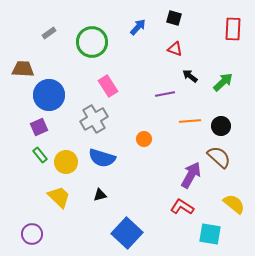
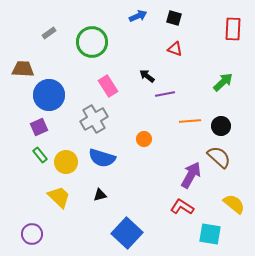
blue arrow: moved 11 px up; rotated 24 degrees clockwise
black arrow: moved 43 px left
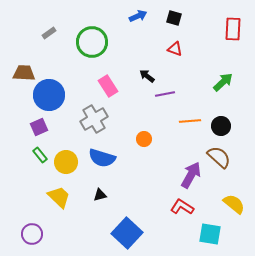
brown trapezoid: moved 1 px right, 4 px down
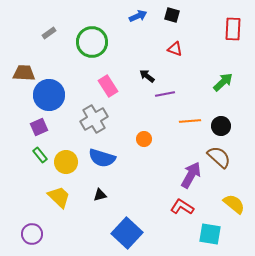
black square: moved 2 px left, 3 px up
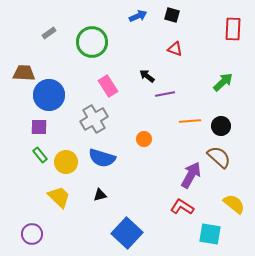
purple square: rotated 24 degrees clockwise
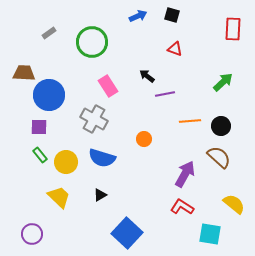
gray cross: rotated 32 degrees counterclockwise
purple arrow: moved 6 px left, 1 px up
black triangle: rotated 16 degrees counterclockwise
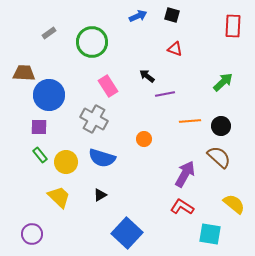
red rectangle: moved 3 px up
